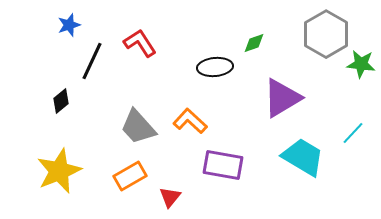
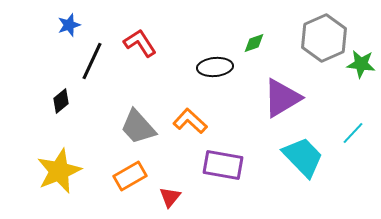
gray hexagon: moved 2 px left, 4 px down; rotated 6 degrees clockwise
cyan trapezoid: rotated 15 degrees clockwise
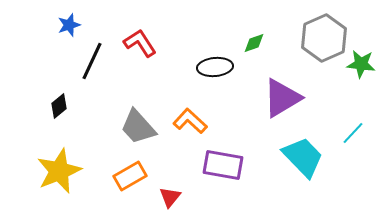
black diamond: moved 2 px left, 5 px down
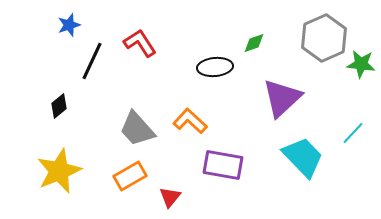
purple triangle: rotated 12 degrees counterclockwise
gray trapezoid: moved 1 px left, 2 px down
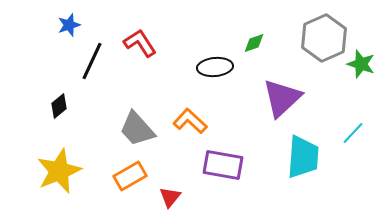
green star: rotated 12 degrees clockwise
cyan trapezoid: rotated 48 degrees clockwise
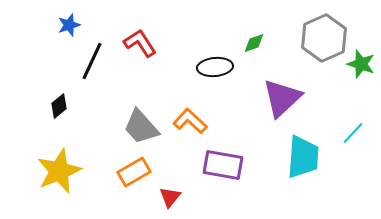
gray trapezoid: moved 4 px right, 2 px up
orange rectangle: moved 4 px right, 4 px up
